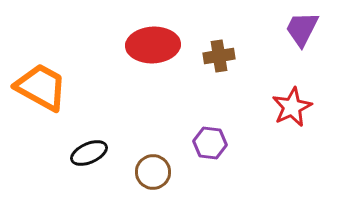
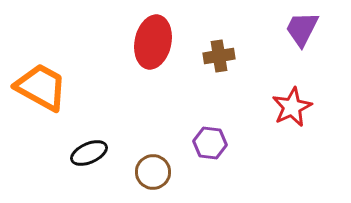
red ellipse: moved 3 px up; rotated 75 degrees counterclockwise
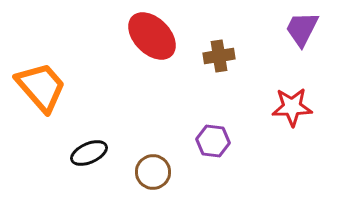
red ellipse: moved 1 px left, 6 px up; rotated 57 degrees counterclockwise
orange trapezoid: rotated 20 degrees clockwise
red star: rotated 24 degrees clockwise
purple hexagon: moved 3 px right, 2 px up
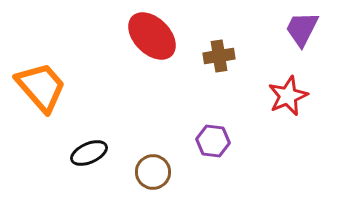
red star: moved 4 px left, 11 px up; rotated 21 degrees counterclockwise
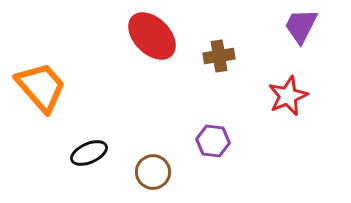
purple trapezoid: moved 1 px left, 3 px up
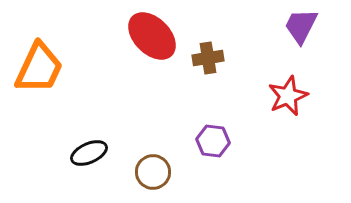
brown cross: moved 11 px left, 2 px down
orange trapezoid: moved 2 px left, 19 px up; rotated 66 degrees clockwise
